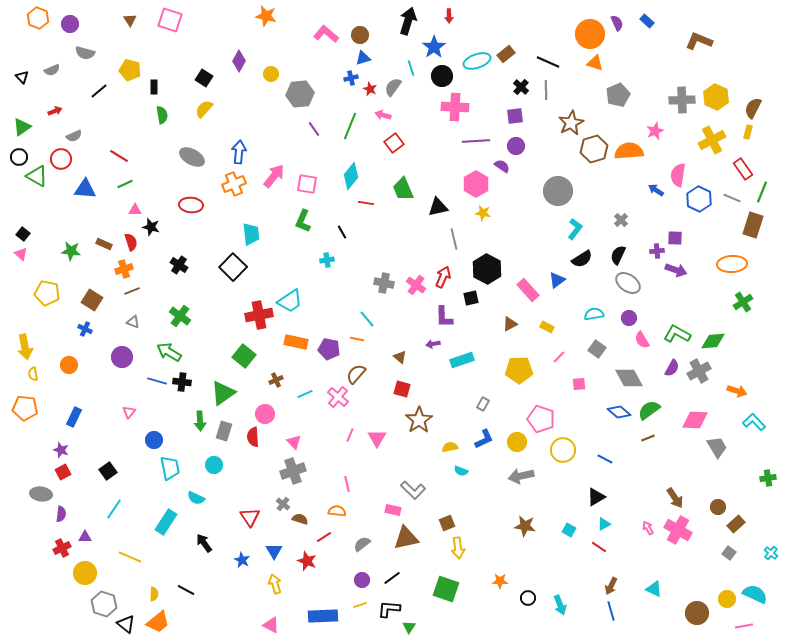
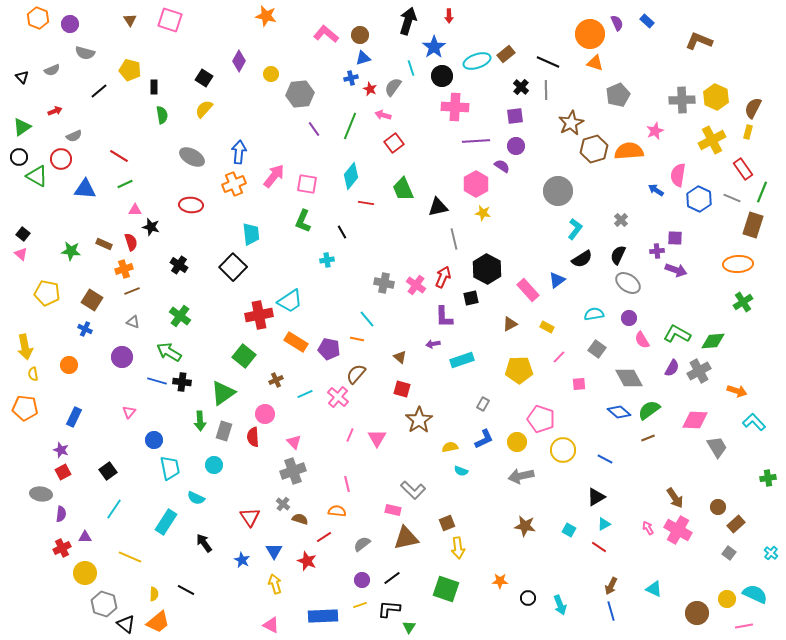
orange ellipse at (732, 264): moved 6 px right
orange rectangle at (296, 342): rotated 20 degrees clockwise
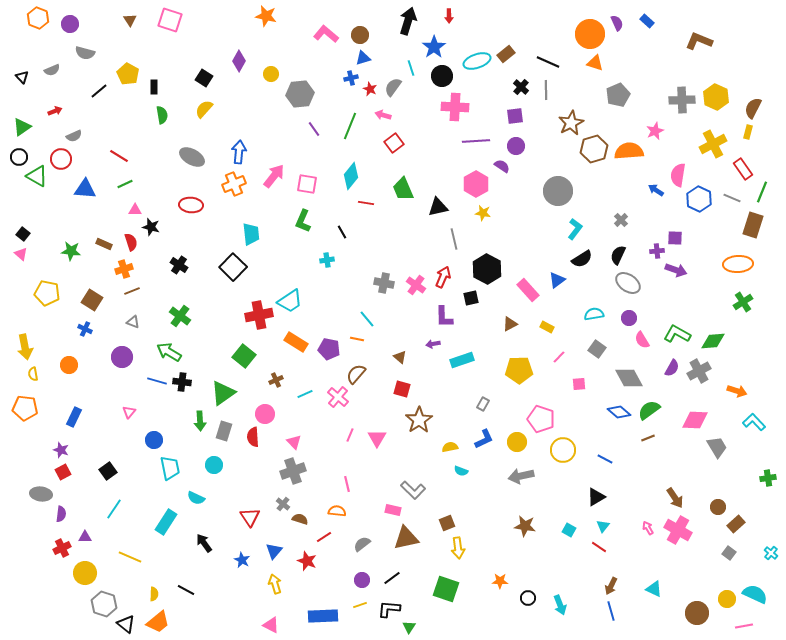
yellow pentagon at (130, 70): moved 2 px left, 4 px down; rotated 15 degrees clockwise
yellow cross at (712, 140): moved 1 px right, 4 px down
cyan triangle at (604, 524): moved 1 px left, 2 px down; rotated 24 degrees counterclockwise
blue triangle at (274, 551): rotated 12 degrees clockwise
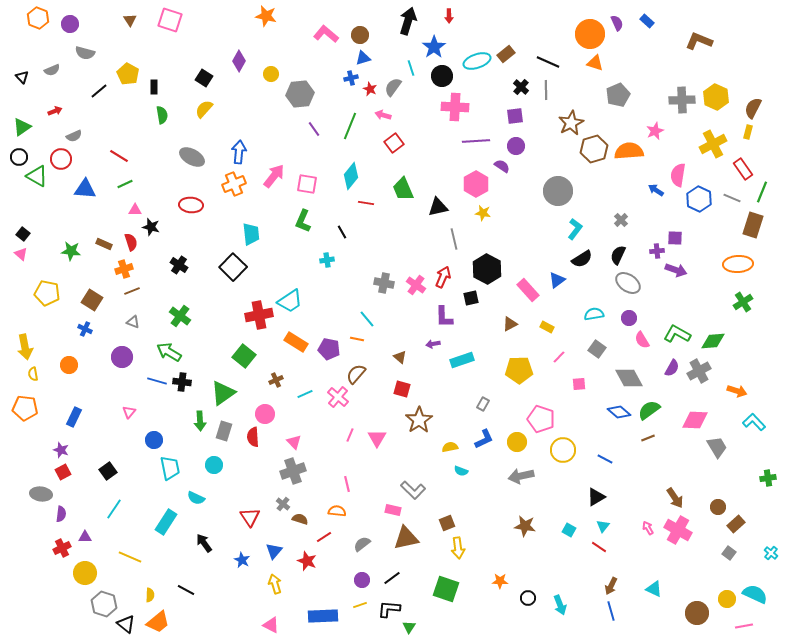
yellow semicircle at (154, 594): moved 4 px left, 1 px down
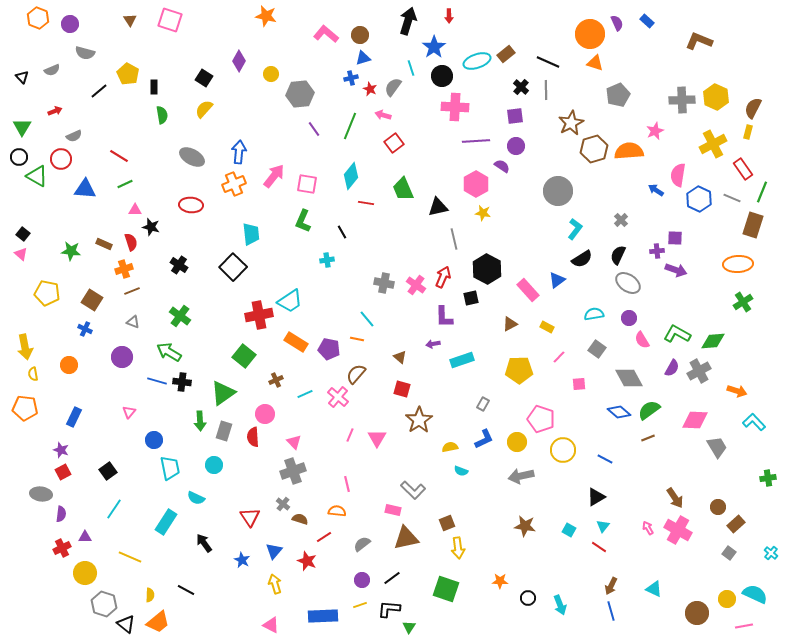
green triangle at (22, 127): rotated 24 degrees counterclockwise
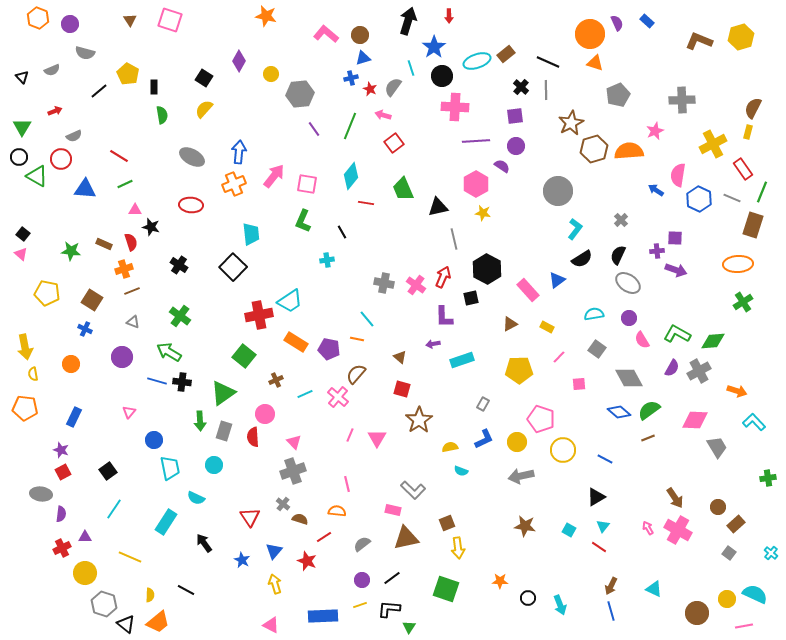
yellow hexagon at (716, 97): moved 25 px right, 60 px up; rotated 20 degrees clockwise
orange circle at (69, 365): moved 2 px right, 1 px up
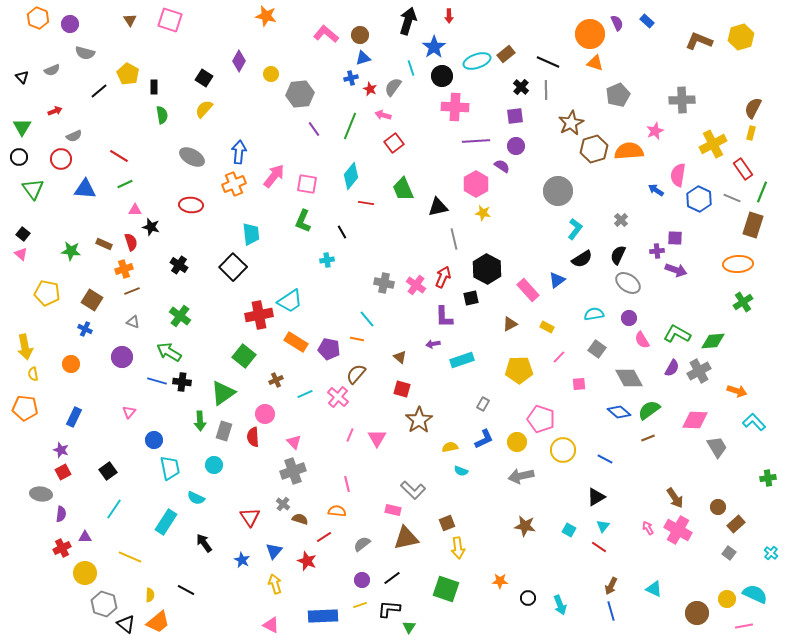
yellow rectangle at (748, 132): moved 3 px right, 1 px down
green triangle at (37, 176): moved 4 px left, 13 px down; rotated 25 degrees clockwise
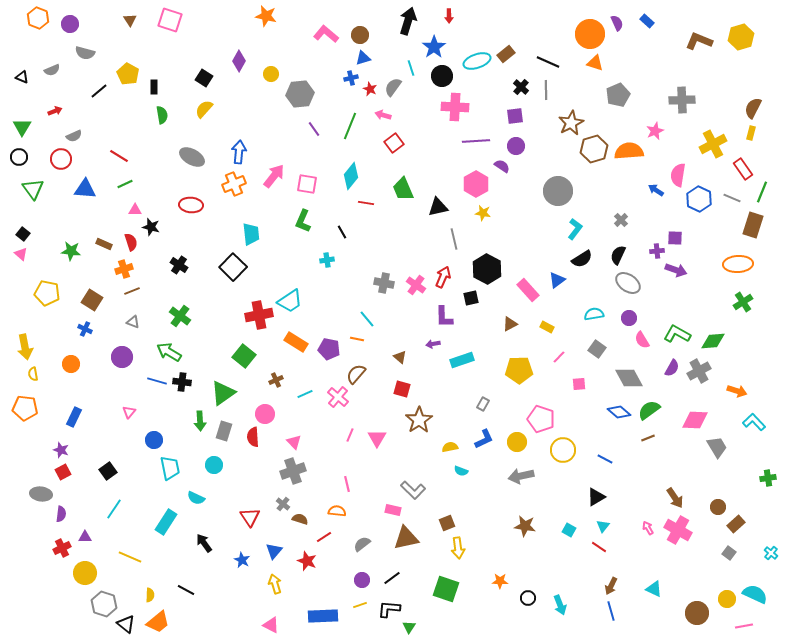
black triangle at (22, 77): rotated 24 degrees counterclockwise
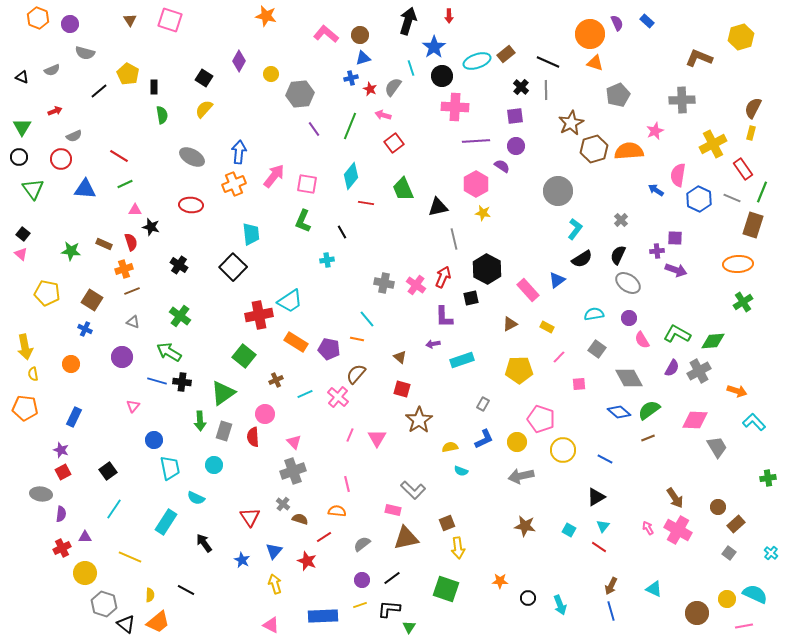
brown L-shape at (699, 41): moved 17 px down
pink triangle at (129, 412): moved 4 px right, 6 px up
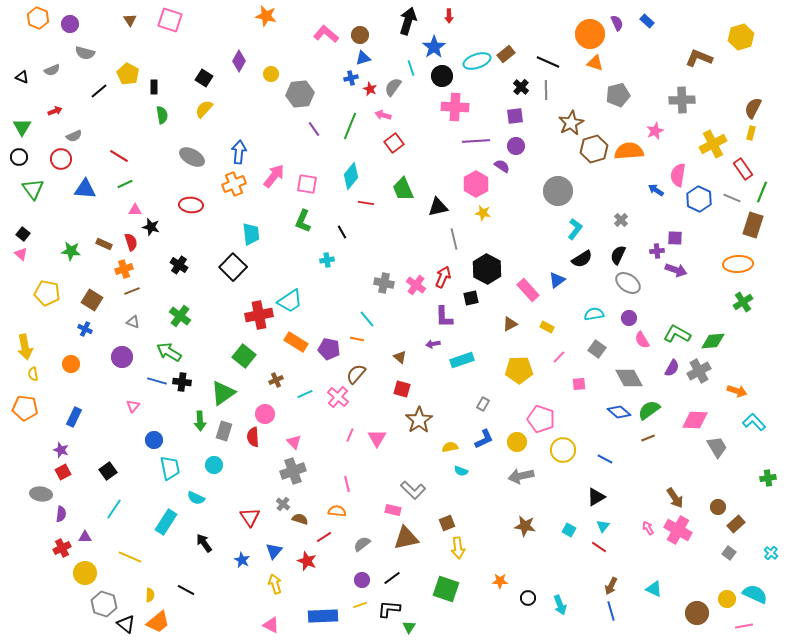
gray pentagon at (618, 95): rotated 10 degrees clockwise
